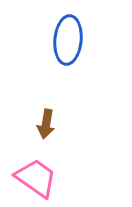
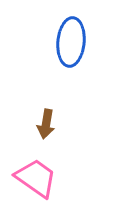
blue ellipse: moved 3 px right, 2 px down
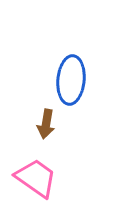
blue ellipse: moved 38 px down
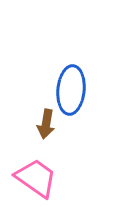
blue ellipse: moved 10 px down
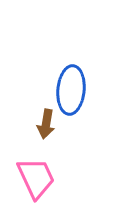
pink trapezoid: rotated 30 degrees clockwise
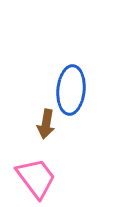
pink trapezoid: rotated 12 degrees counterclockwise
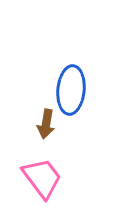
pink trapezoid: moved 6 px right
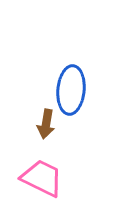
pink trapezoid: rotated 27 degrees counterclockwise
